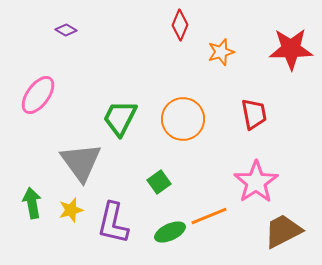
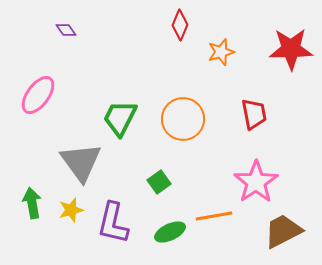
purple diamond: rotated 25 degrees clockwise
orange line: moved 5 px right; rotated 12 degrees clockwise
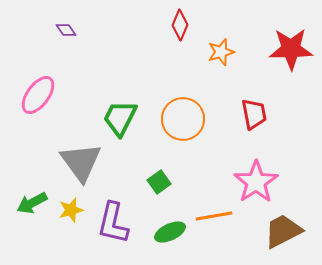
green arrow: rotated 108 degrees counterclockwise
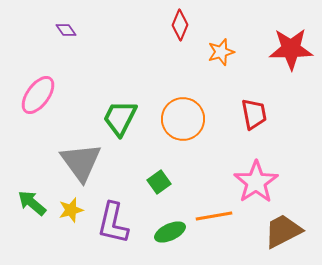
green arrow: rotated 68 degrees clockwise
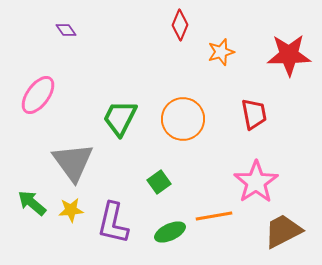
red star: moved 2 px left, 6 px down
gray triangle: moved 8 px left
yellow star: rotated 10 degrees clockwise
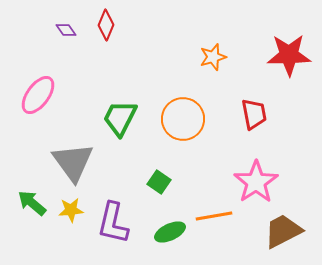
red diamond: moved 74 px left
orange star: moved 8 px left, 5 px down
green square: rotated 20 degrees counterclockwise
